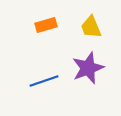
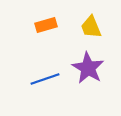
purple star: rotated 20 degrees counterclockwise
blue line: moved 1 px right, 2 px up
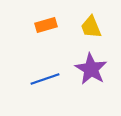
purple star: moved 3 px right, 1 px down
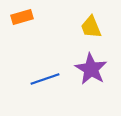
orange rectangle: moved 24 px left, 8 px up
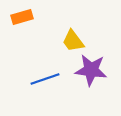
yellow trapezoid: moved 18 px left, 14 px down; rotated 15 degrees counterclockwise
purple star: moved 1 px down; rotated 24 degrees counterclockwise
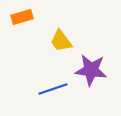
yellow trapezoid: moved 12 px left
blue line: moved 8 px right, 10 px down
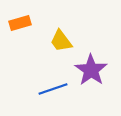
orange rectangle: moved 2 px left, 6 px down
purple star: rotated 28 degrees clockwise
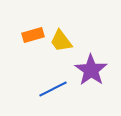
orange rectangle: moved 13 px right, 12 px down
blue line: rotated 8 degrees counterclockwise
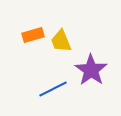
yellow trapezoid: rotated 15 degrees clockwise
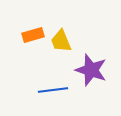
purple star: rotated 16 degrees counterclockwise
blue line: moved 1 px down; rotated 20 degrees clockwise
